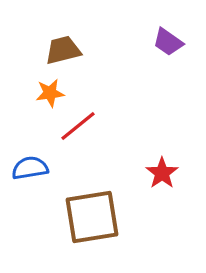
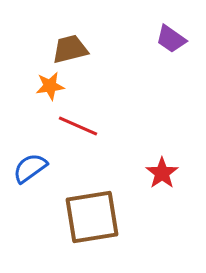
purple trapezoid: moved 3 px right, 3 px up
brown trapezoid: moved 7 px right, 1 px up
orange star: moved 7 px up
red line: rotated 63 degrees clockwise
blue semicircle: rotated 27 degrees counterclockwise
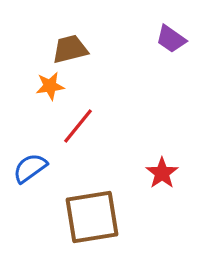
red line: rotated 75 degrees counterclockwise
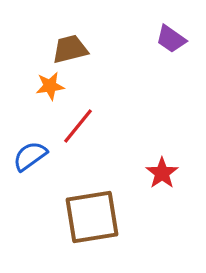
blue semicircle: moved 12 px up
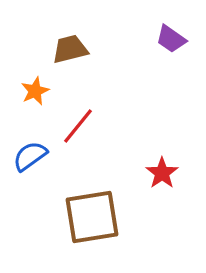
orange star: moved 15 px left, 5 px down; rotated 16 degrees counterclockwise
